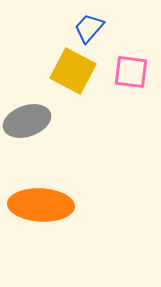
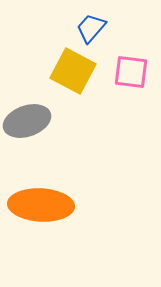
blue trapezoid: moved 2 px right
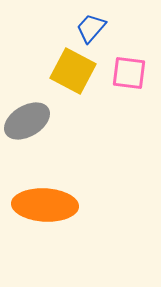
pink square: moved 2 px left, 1 px down
gray ellipse: rotated 12 degrees counterclockwise
orange ellipse: moved 4 px right
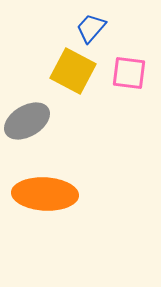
orange ellipse: moved 11 px up
